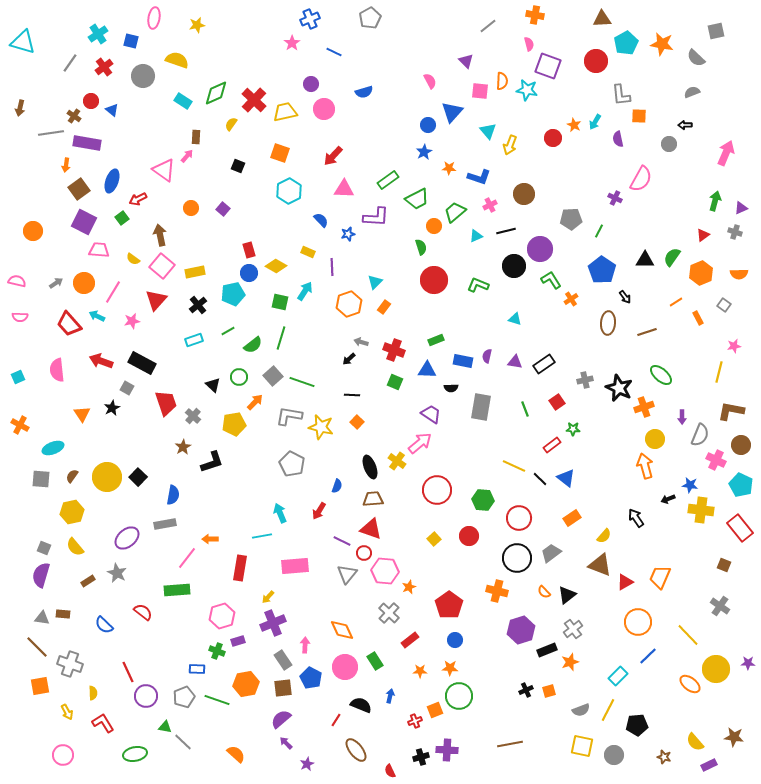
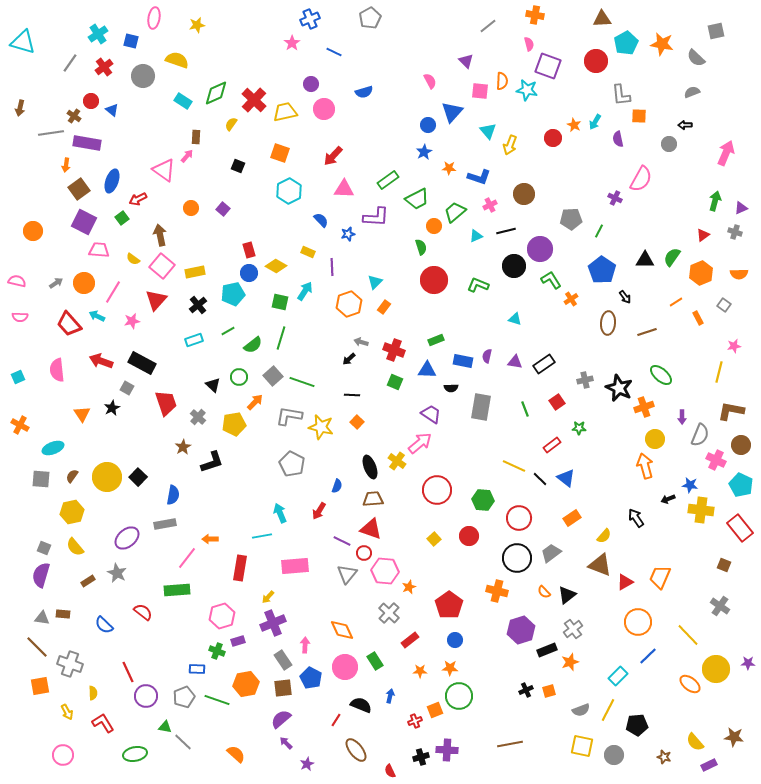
gray cross at (193, 416): moved 5 px right, 1 px down
green star at (573, 429): moved 6 px right, 1 px up
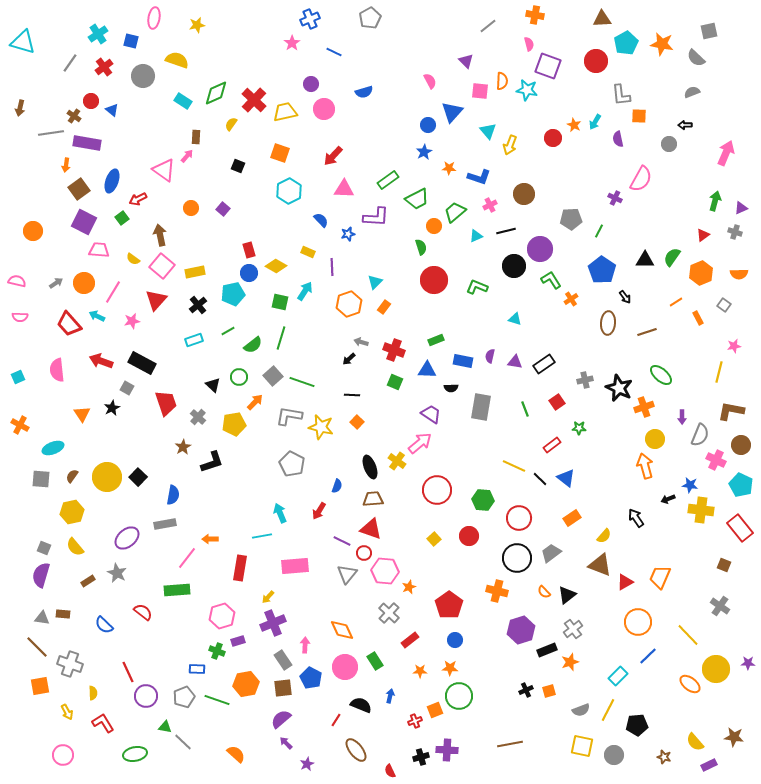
gray square at (716, 31): moved 7 px left
green L-shape at (478, 285): moved 1 px left, 2 px down
purple semicircle at (487, 356): moved 3 px right
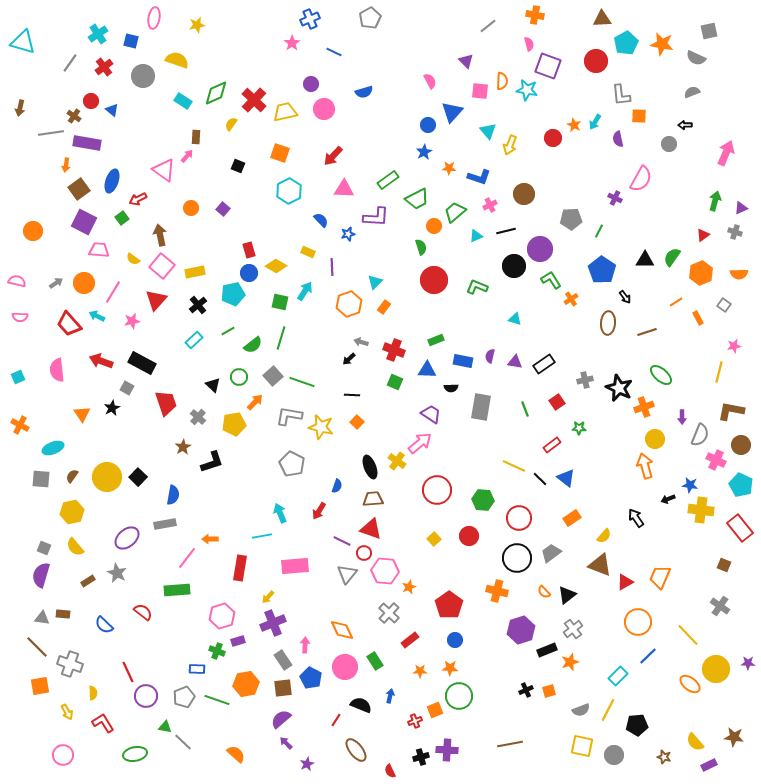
gray semicircle at (696, 58): rotated 18 degrees counterclockwise
cyan rectangle at (194, 340): rotated 24 degrees counterclockwise
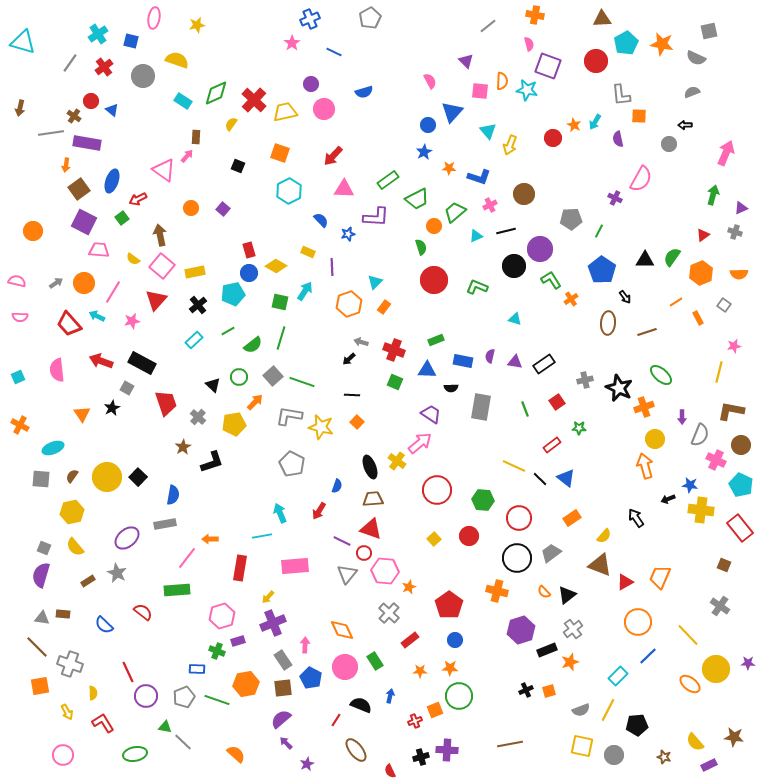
green arrow at (715, 201): moved 2 px left, 6 px up
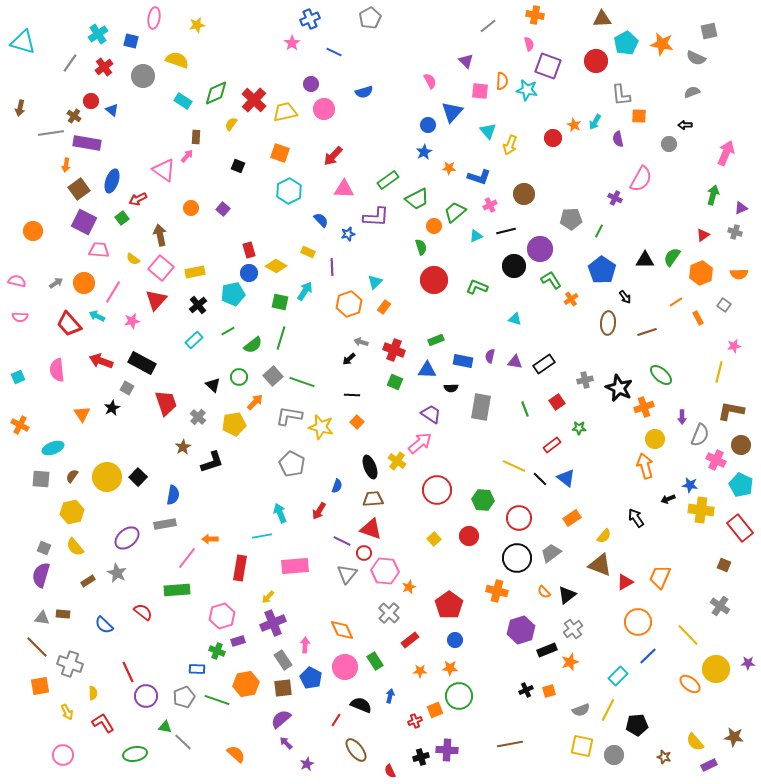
pink square at (162, 266): moved 1 px left, 2 px down
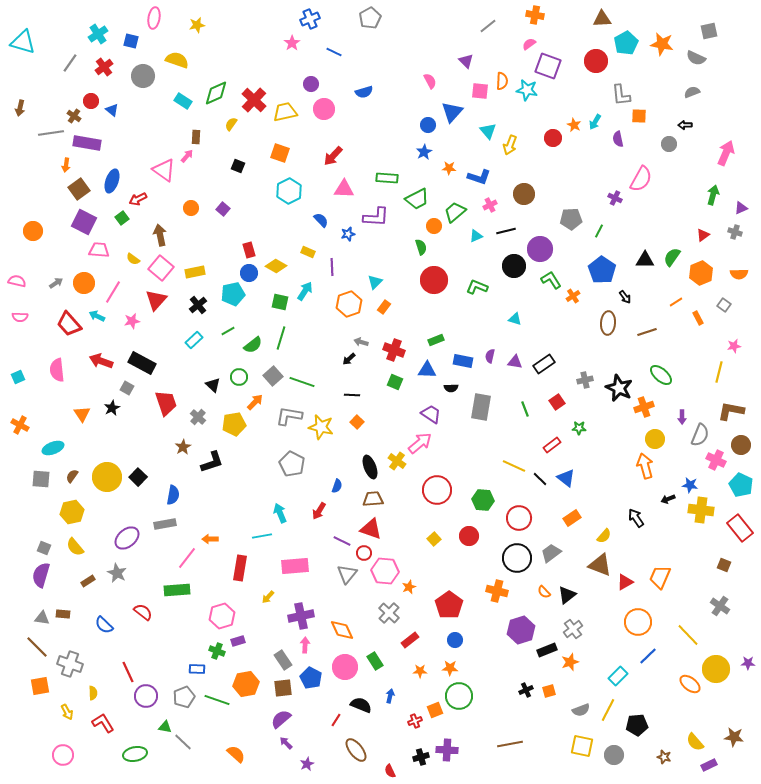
pink semicircle at (529, 44): rotated 112 degrees counterclockwise
green rectangle at (388, 180): moved 1 px left, 2 px up; rotated 40 degrees clockwise
orange cross at (571, 299): moved 2 px right, 3 px up
purple cross at (273, 623): moved 28 px right, 7 px up; rotated 10 degrees clockwise
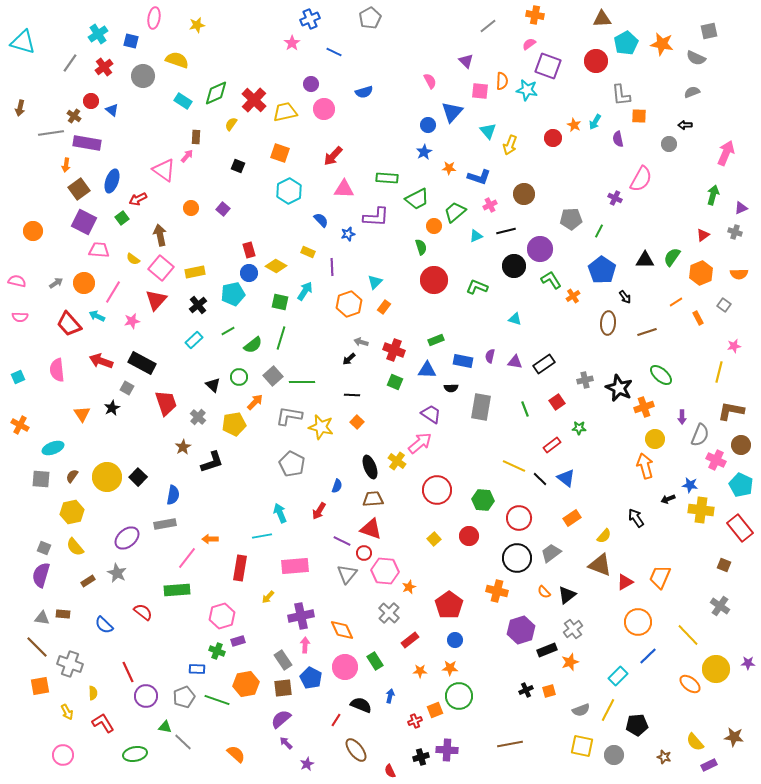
green line at (302, 382): rotated 20 degrees counterclockwise
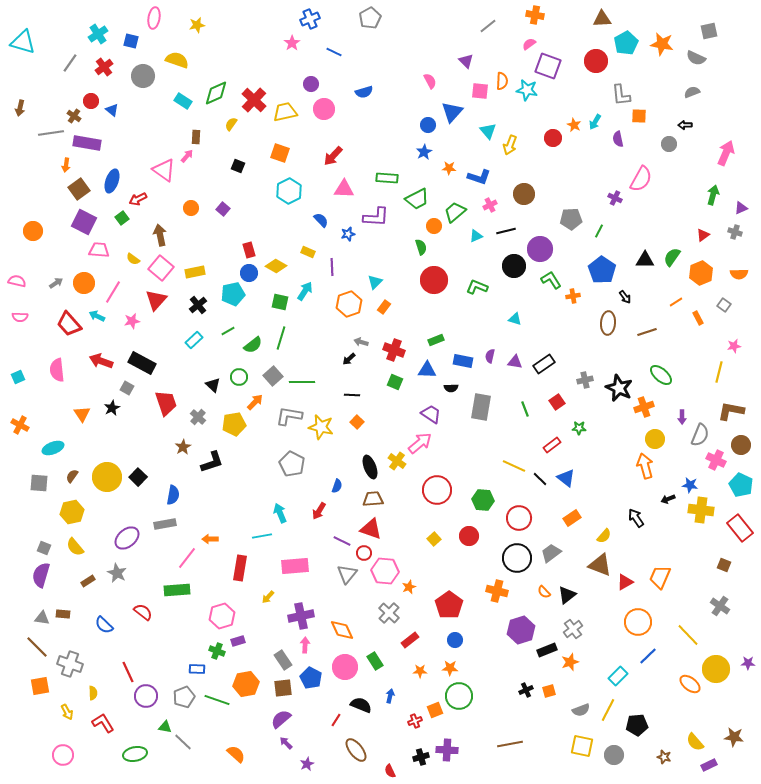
orange cross at (573, 296): rotated 24 degrees clockwise
gray square at (41, 479): moved 2 px left, 4 px down
